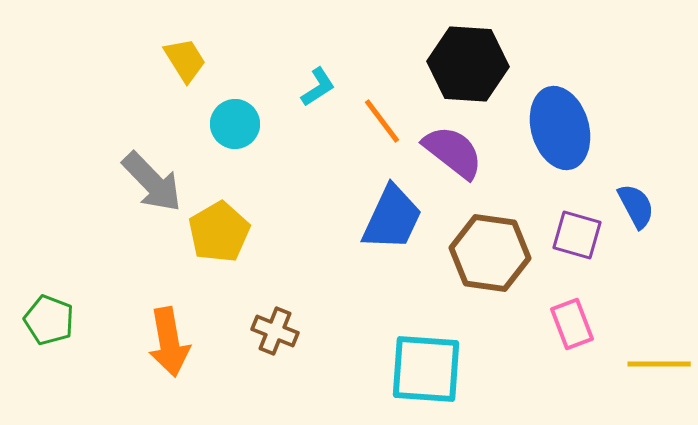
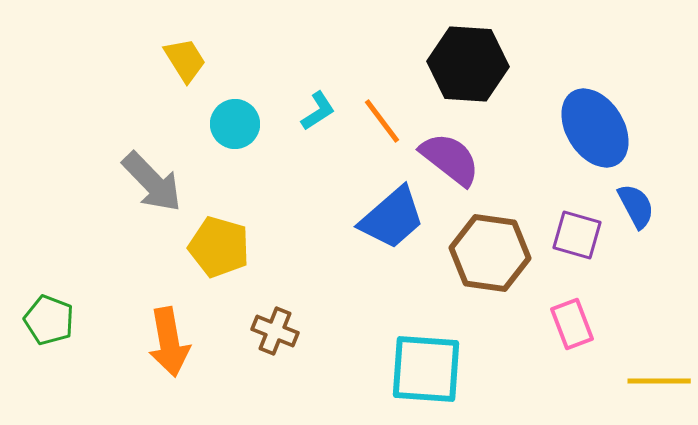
cyan L-shape: moved 24 px down
blue ellipse: moved 35 px right; rotated 16 degrees counterclockwise
purple semicircle: moved 3 px left, 7 px down
blue trapezoid: rotated 24 degrees clockwise
yellow pentagon: moved 15 px down; rotated 26 degrees counterclockwise
yellow line: moved 17 px down
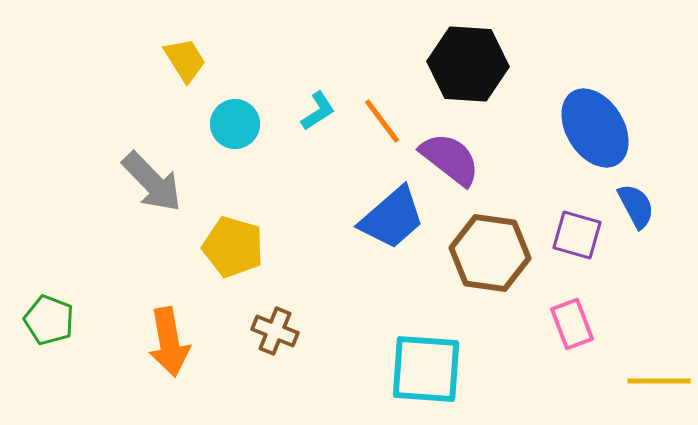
yellow pentagon: moved 14 px right
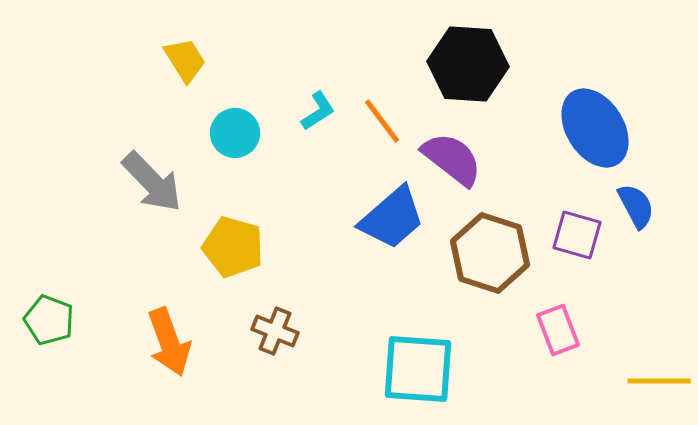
cyan circle: moved 9 px down
purple semicircle: moved 2 px right
brown hexagon: rotated 10 degrees clockwise
pink rectangle: moved 14 px left, 6 px down
orange arrow: rotated 10 degrees counterclockwise
cyan square: moved 8 px left
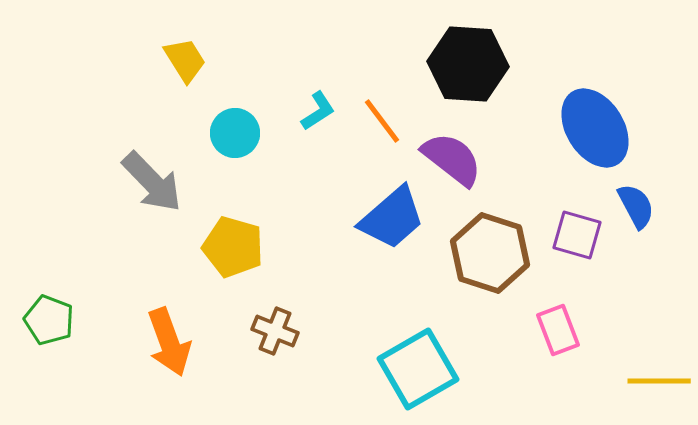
cyan square: rotated 34 degrees counterclockwise
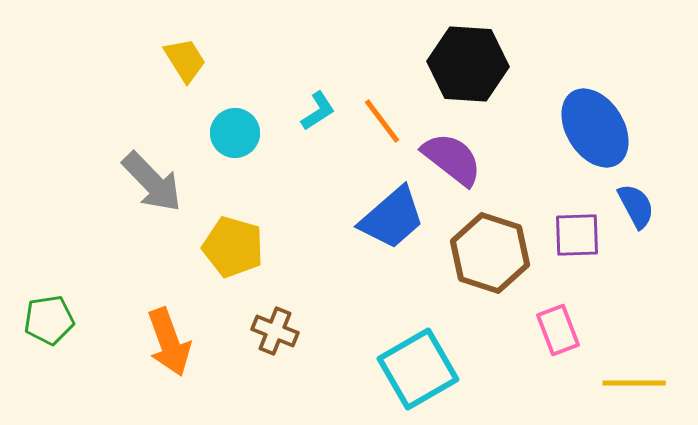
purple square: rotated 18 degrees counterclockwise
green pentagon: rotated 30 degrees counterclockwise
yellow line: moved 25 px left, 2 px down
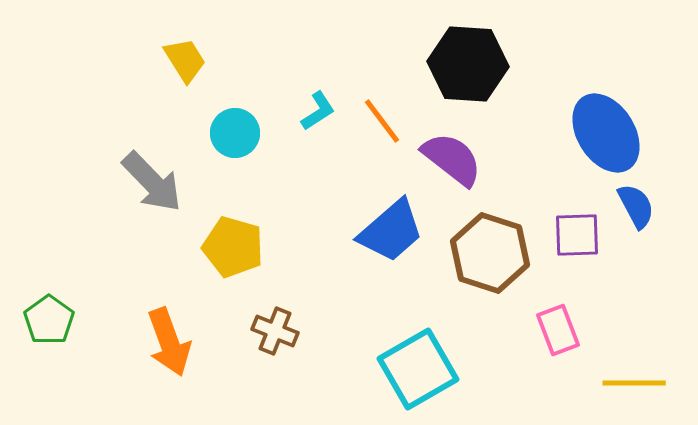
blue ellipse: moved 11 px right, 5 px down
blue trapezoid: moved 1 px left, 13 px down
green pentagon: rotated 27 degrees counterclockwise
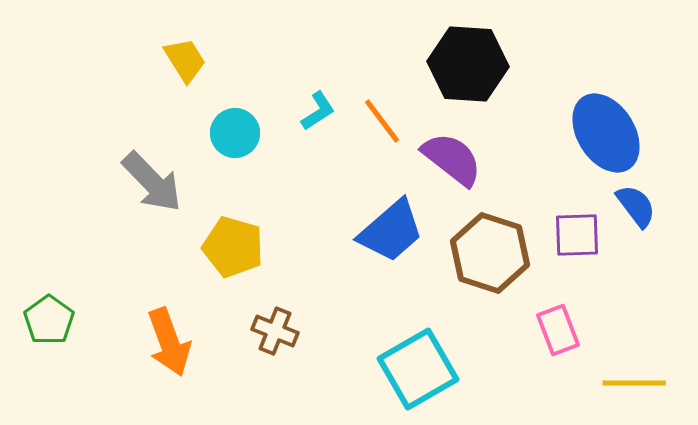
blue semicircle: rotated 9 degrees counterclockwise
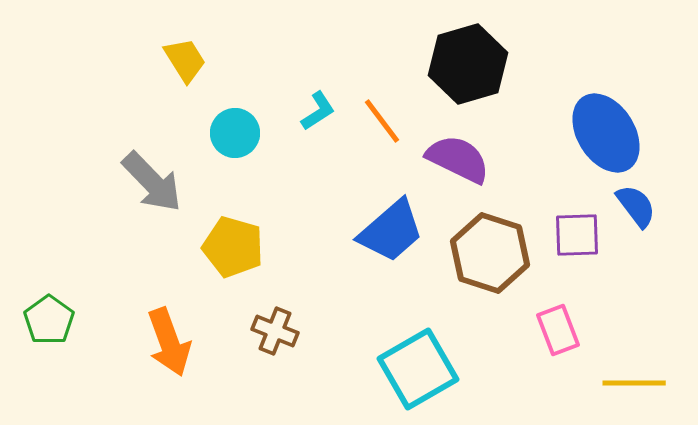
black hexagon: rotated 20 degrees counterclockwise
purple semicircle: moved 6 px right; rotated 12 degrees counterclockwise
